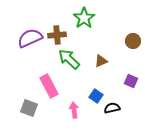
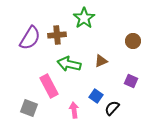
purple semicircle: rotated 145 degrees clockwise
green arrow: moved 5 px down; rotated 30 degrees counterclockwise
black semicircle: rotated 35 degrees counterclockwise
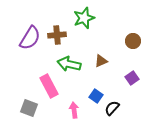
green star: rotated 15 degrees clockwise
purple square: moved 1 px right, 3 px up; rotated 32 degrees clockwise
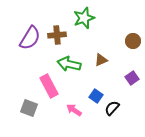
brown triangle: moved 1 px up
pink arrow: rotated 49 degrees counterclockwise
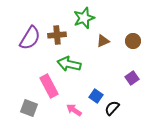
brown triangle: moved 2 px right, 19 px up
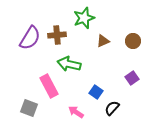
blue square: moved 4 px up
pink arrow: moved 2 px right, 2 px down
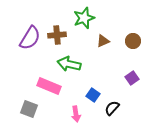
pink rectangle: rotated 40 degrees counterclockwise
blue square: moved 3 px left, 3 px down
gray square: moved 1 px down
pink arrow: moved 2 px down; rotated 133 degrees counterclockwise
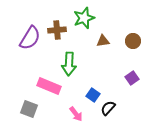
brown cross: moved 5 px up
brown triangle: rotated 16 degrees clockwise
green arrow: rotated 100 degrees counterclockwise
black semicircle: moved 4 px left
pink arrow: rotated 28 degrees counterclockwise
